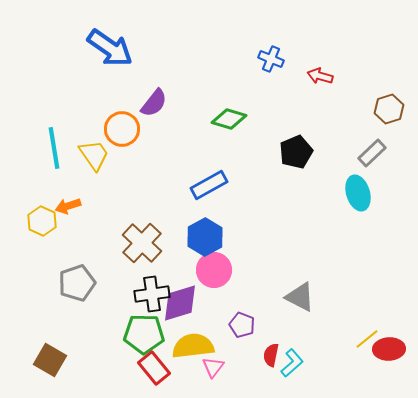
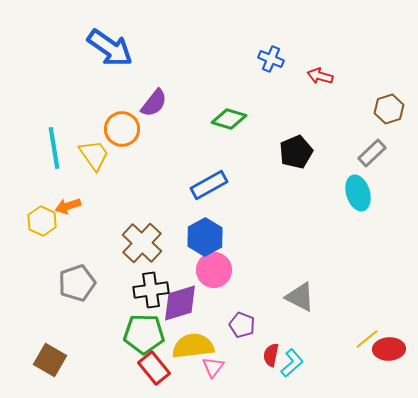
black cross: moved 1 px left, 4 px up
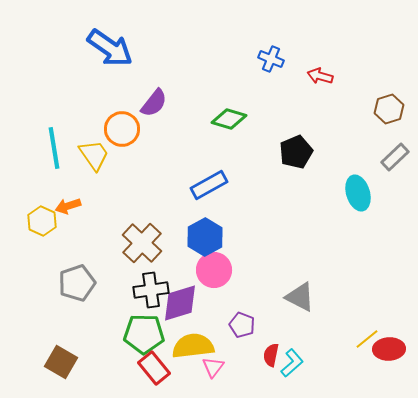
gray rectangle: moved 23 px right, 4 px down
brown square: moved 11 px right, 2 px down
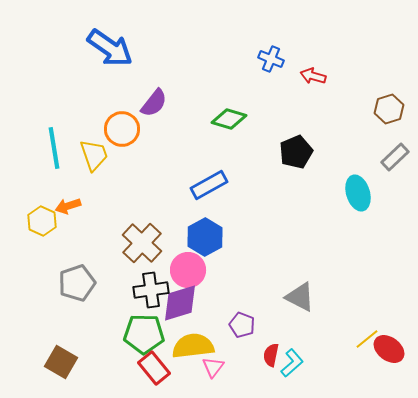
red arrow: moved 7 px left
yellow trapezoid: rotated 16 degrees clockwise
pink circle: moved 26 px left
red ellipse: rotated 40 degrees clockwise
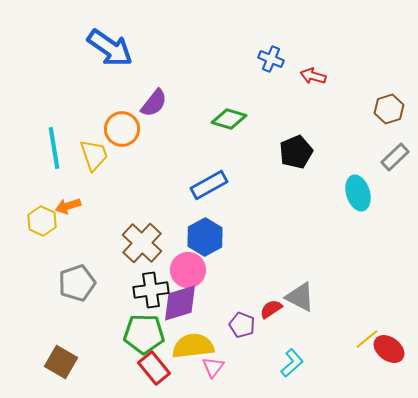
red semicircle: moved 46 px up; rotated 45 degrees clockwise
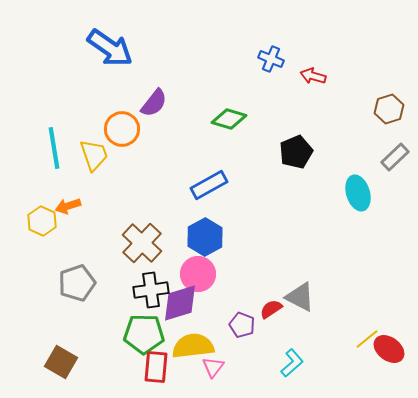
pink circle: moved 10 px right, 4 px down
red rectangle: moved 2 px right, 1 px up; rotated 44 degrees clockwise
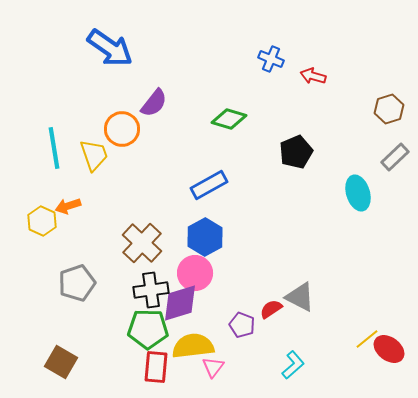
pink circle: moved 3 px left, 1 px up
green pentagon: moved 4 px right, 5 px up
cyan L-shape: moved 1 px right, 2 px down
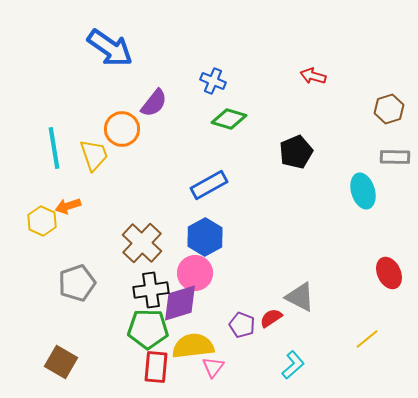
blue cross: moved 58 px left, 22 px down
gray rectangle: rotated 44 degrees clockwise
cyan ellipse: moved 5 px right, 2 px up
red semicircle: moved 9 px down
red ellipse: moved 76 px up; rotated 28 degrees clockwise
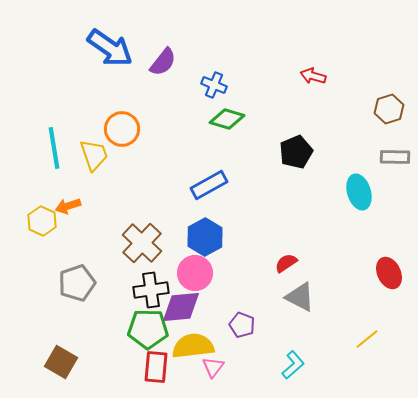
blue cross: moved 1 px right, 4 px down
purple semicircle: moved 9 px right, 41 px up
green diamond: moved 2 px left
cyan ellipse: moved 4 px left, 1 px down
purple diamond: moved 1 px right, 4 px down; rotated 12 degrees clockwise
red semicircle: moved 15 px right, 55 px up
